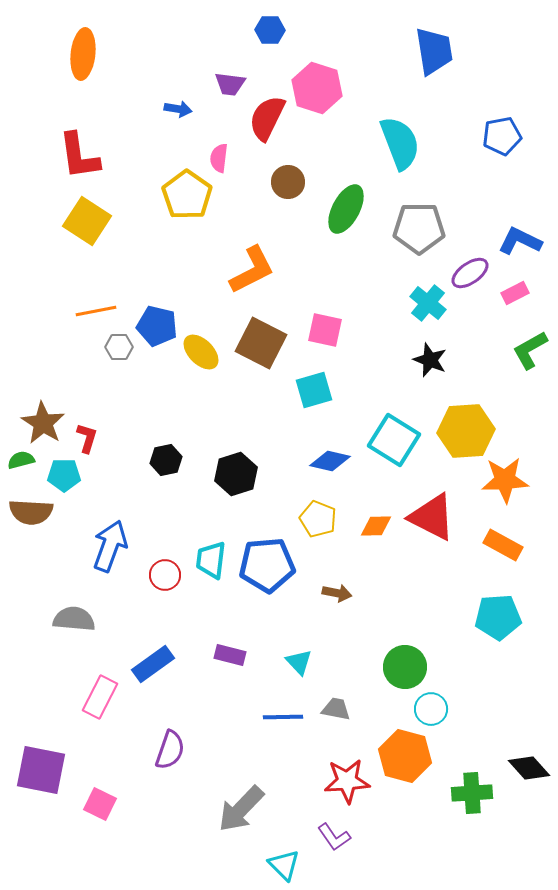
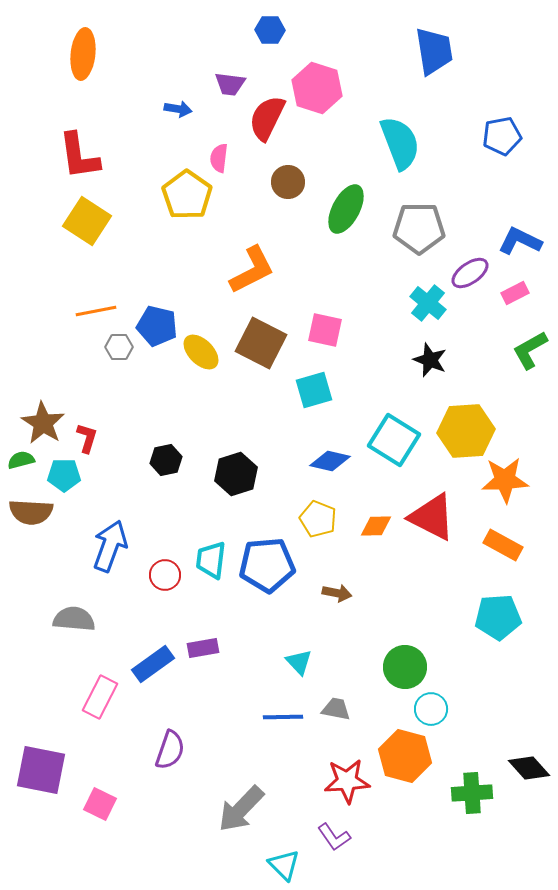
purple rectangle at (230, 655): moved 27 px left, 7 px up; rotated 24 degrees counterclockwise
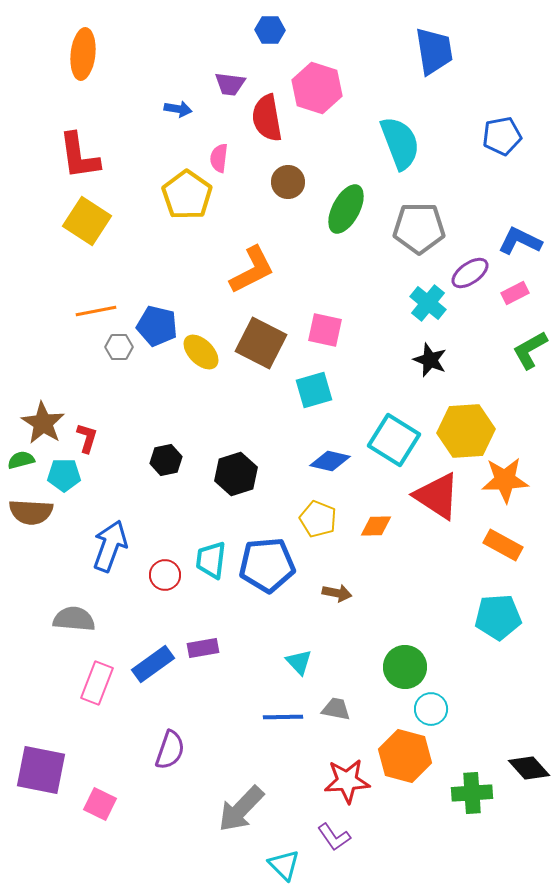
red semicircle at (267, 118): rotated 36 degrees counterclockwise
red triangle at (432, 517): moved 5 px right, 21 px up; rotated 6 degrees clockwise
pink rectangle at (100, 697): moved 3 px left, 14 px up; rotated 6 degrees counterclockwise
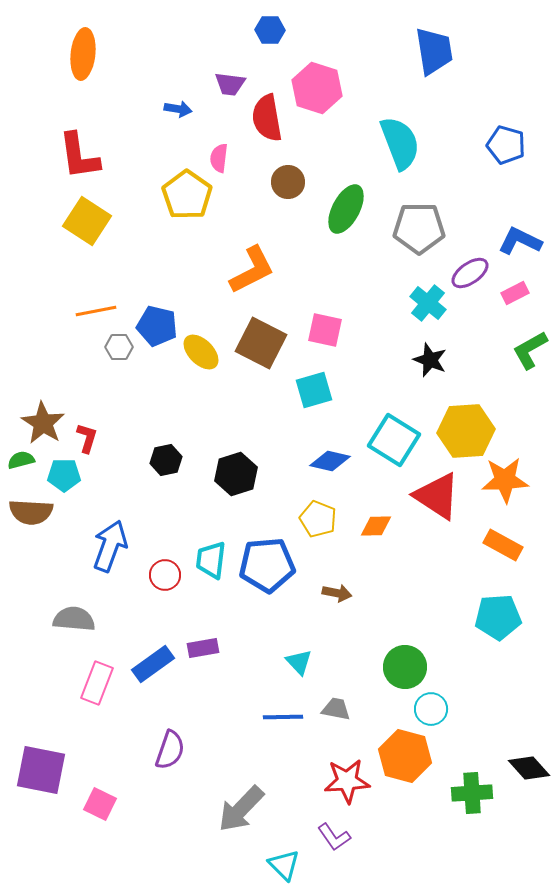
blue pentagon at (502, 136): moved 4 px right, 9 px down; rotated 27 degrees clockwise
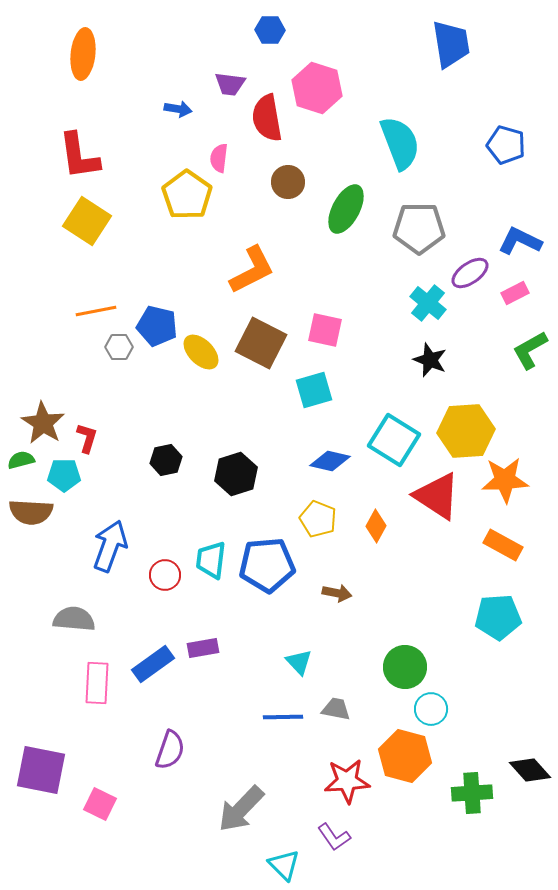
blue trapezoid at (434, 51): moved 17 px right, 7 px up
orange diamond at (376, 526): rotated 60 degrees counterclockwise
pink rectangle at (97, 683): rotated 18 degrees counterclockwise
black diamond at (529, 768): moved 1 px right, 2 px down
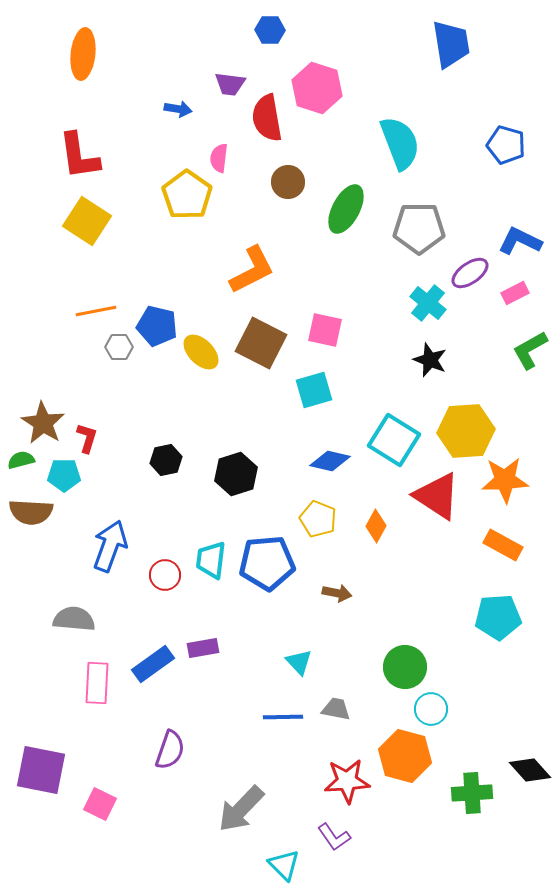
blue pentagon at (267, 565): moved 2 px up
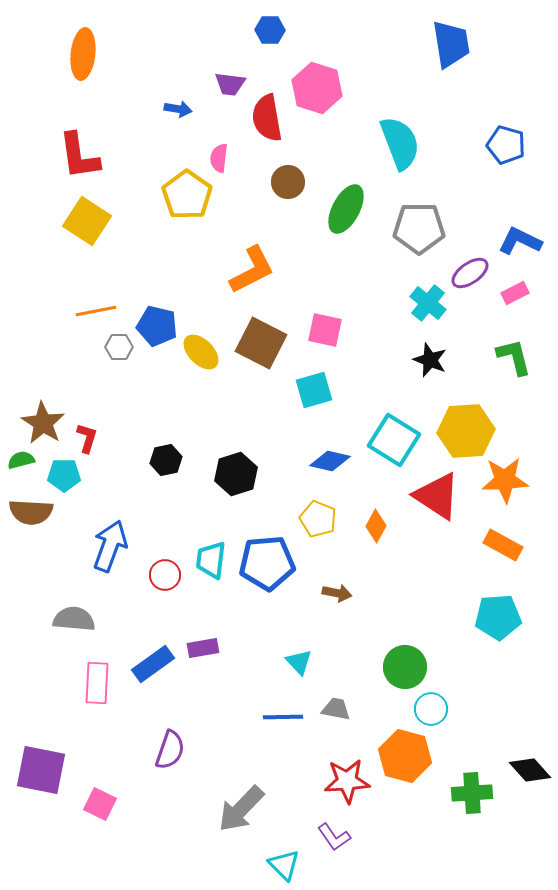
green L-shape at (530, 350): moved 16 px left, 7 px down; rotated 105 degrees clockwise
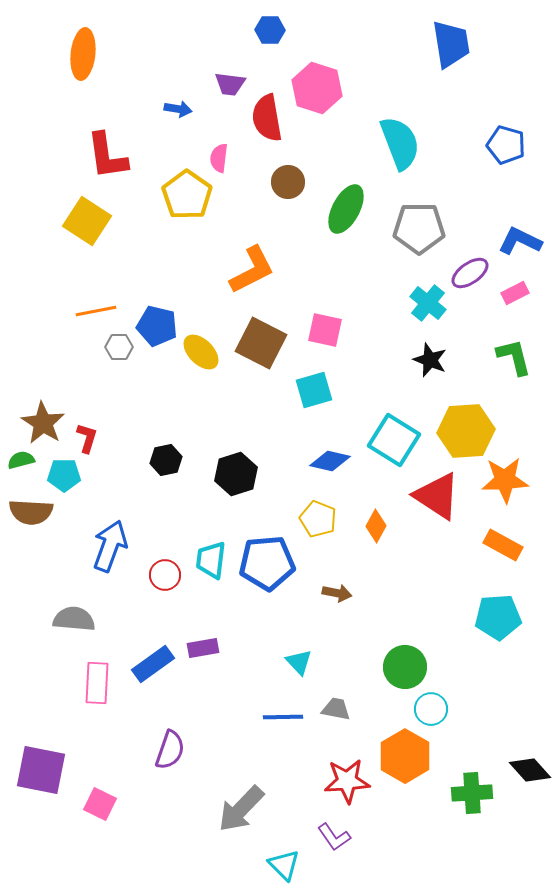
red L-shape at (79, 156): moved 28 px right
orange hexagon at (405, 756): rotated 15 degrees clockwise
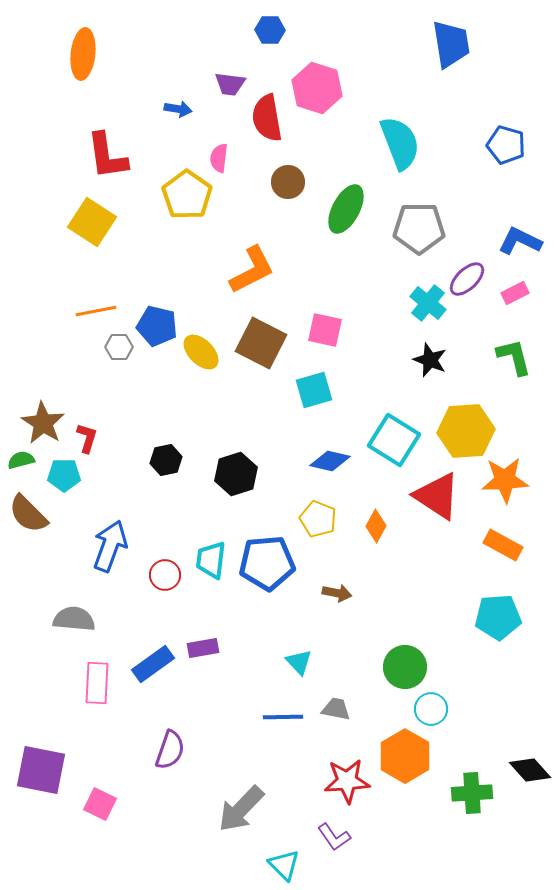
yellow square at (87, 221): moved 5 px right, 1 px down
purple ellipse at (470, 273): moved 3 px left, 6 px down; rotated 9 degrees counterclockwise
brown semicircle at (31, 512): moved 3 px left, 2 px down; rotated 42 degrees clockwise
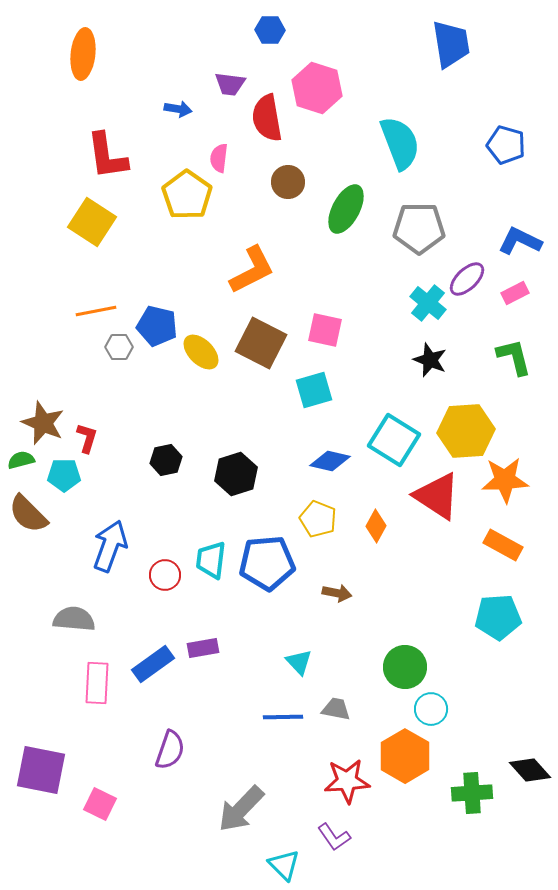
brown star at (43, 423): rotated 9 degrees counterclockwise
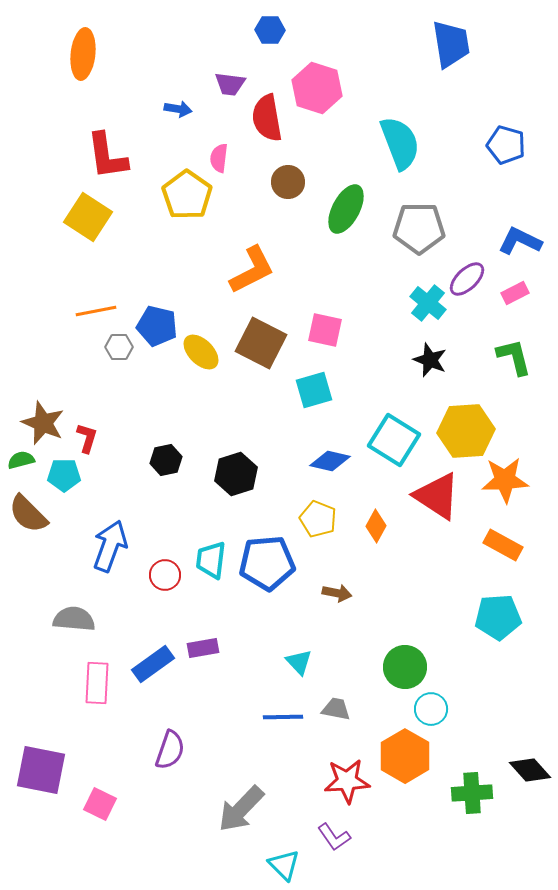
yellow square at (92, 222): moved 4 px left, 5 px up
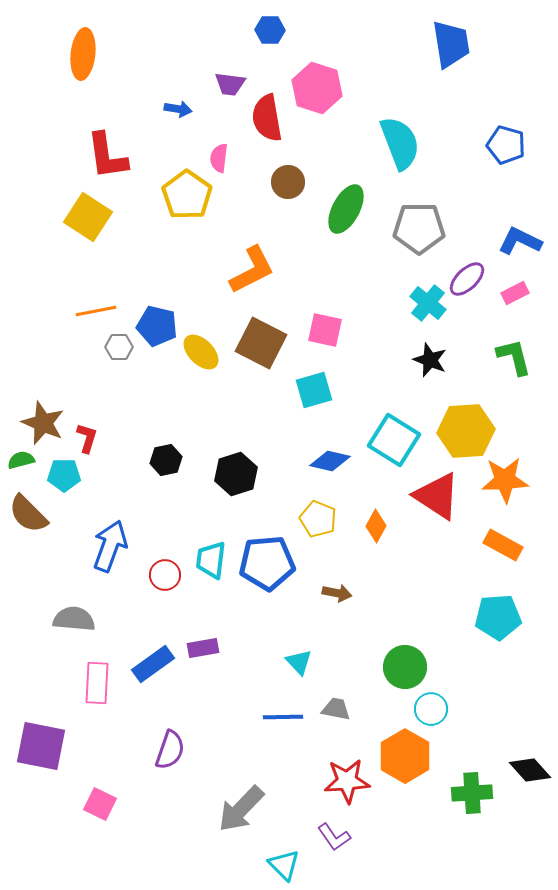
purple square at (41, 770): moved 24 px up
